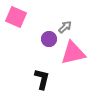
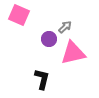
pink square: moved 3 px right, 2 px up
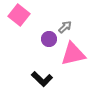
pink square: rotated 15 degrees clockwise
pink triangle: moved 1 px down
black L-shape: rotated 120 degrees clockwise
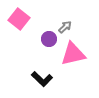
pink square: moved 4 px down
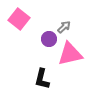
gray arrow: moved 1 px left
pink triangle: moved 3 px left
black L-shape: rotated 60 degrees clockwise
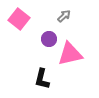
gray arrow: moved 11 px up
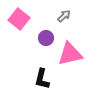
purple circle: moved 3 px left, 1 px up
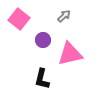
purple circle: moved 3 px left, 2 px down
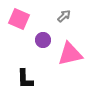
pink square: rotated 15 degrees counterclockwise
black L-shape: moved 17 px left; rotated 15 degrees counterclockwise
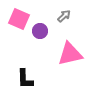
purple circle: moved 3 px left, 9 px up
